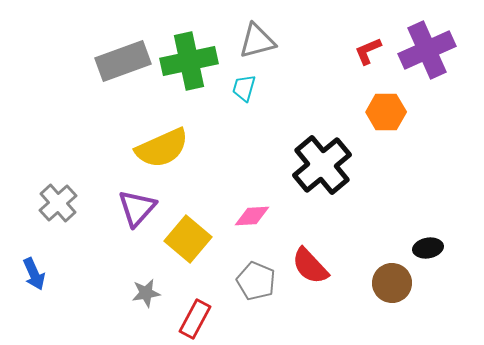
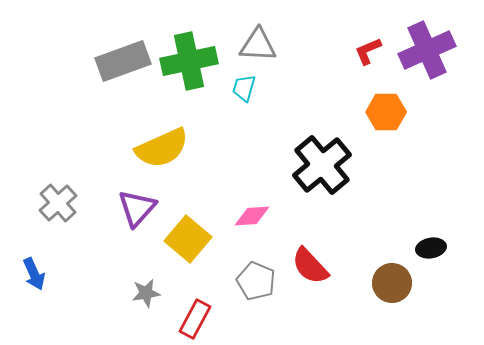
gray triangle: moved 1 px right, 4 px down; rotated 18 degrees clockwise
black ellipse: moved 3 px right
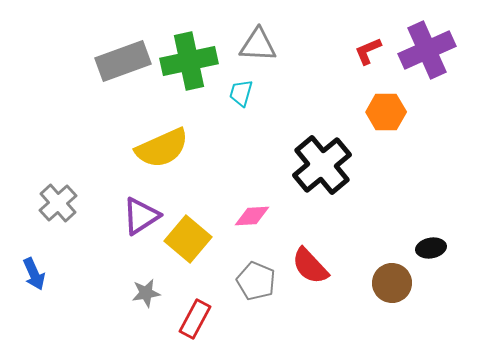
cyan trapezoid: moved 3 px left, 5 px down
purple triangle: moved 4 px right, 8 px down; rotated 15 degrees clockwise
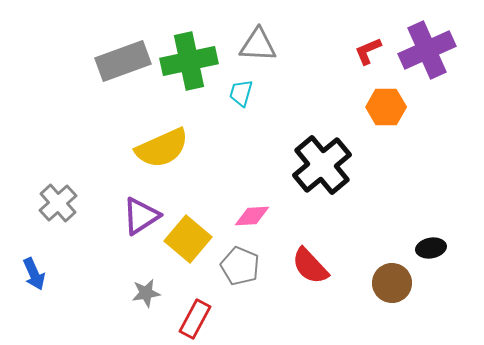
orange hexagon: moved 5 px up
gray pentagon: moved 16 px left, 15 px up
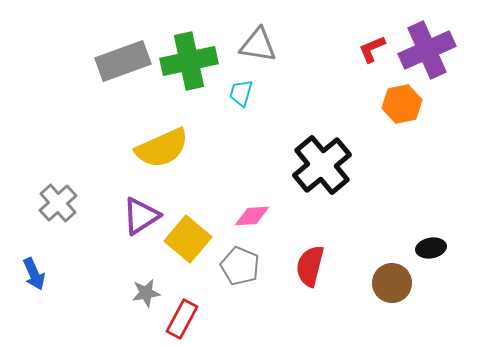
gray triangle: rotated 6 degrees clockwise
red L-shape: moved 4 px right, 2 px up
orange hexagon: moved 16 px right, 3 px up; rotated 12 degrees counterclockwise
red semicircle: rotated 57 degrees clockwise
red rectangle: moved 13 px left
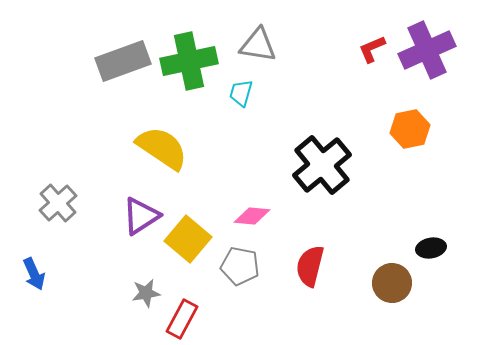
orange hexagon: moved 8 px right, 25 px down
yellow semicircle: rotated 122 degrees counterclockwise
pink diamond: rotated 9 degrees clockwise
gray pentagon: rotated 12 degrees counterclockwise
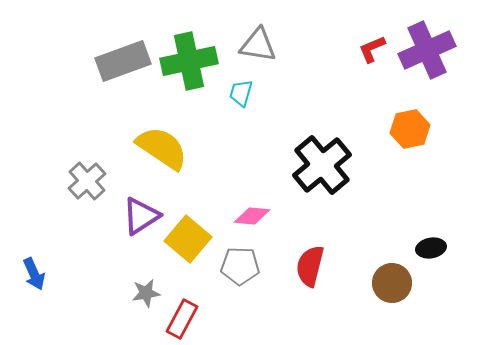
gray cross: moved 29 px right, 22 px up
gray pentagon: rotated 9 degrees counterclockwise
